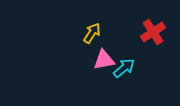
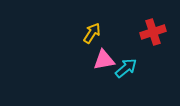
red cross: rotated 15 degrees clockwise
cyan arrow: moved 2 px right
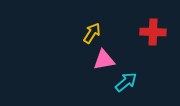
red cross: rotated 20 degrees clockwise
cyan arrow: moved 14 px down
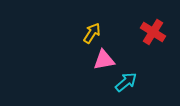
red cross: rotated 30 degrees clockwise
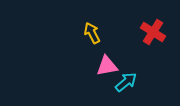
yellow arrow: rotated 60 degrees counterclockwise
pink triangle: moved 3 px right, 6 px down
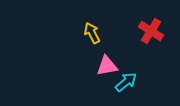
red cross: moved 2 px left, 1 px up
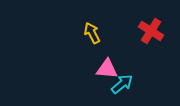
pink triangle: moved 3 px down; rotated 15 degrees clockwise
cyan arrow: moved 4 px left, 2 px down
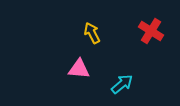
pink triangle: moved 28 px left
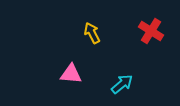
pink triangle: moved 8 px left, 5 px down
